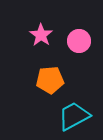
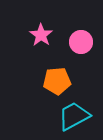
pink circle: moved 2 px right, 1 px down
orange pentagon: moved 7 px right, 1 px down
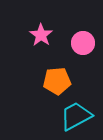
pink circle: moved 2 px right, 1 px down
cyan trapezoid: moved 2 px right
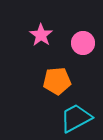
cyan trapezoid: moved 2 px down
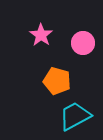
orange pentagon: rotated 20 degrees clockwise
cyan trapezoid: moved 1 px left, 2 px up
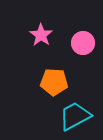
orange pentagon: moved 3 px left, 1 px down; rotated 12 degrees counterclockwise
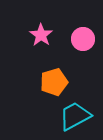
pink circle: moved 4 px up
orange pentagon: rotated 20 degrees counterclockwise
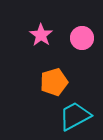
pink circle: moved 1 px left, 1 px up
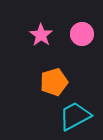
pink circle: moved 4 px up
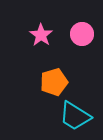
cyan trapezoid: rotated 120 degrees counterclockwise
